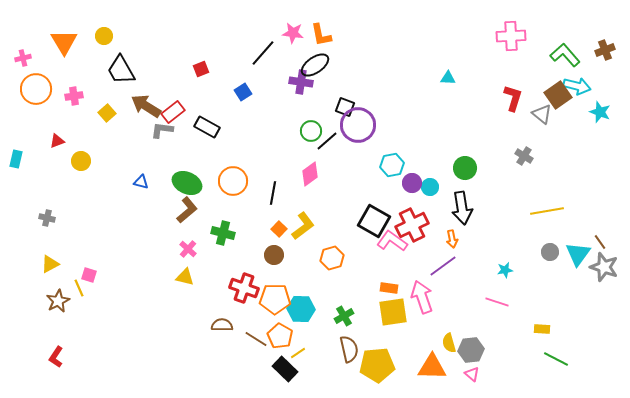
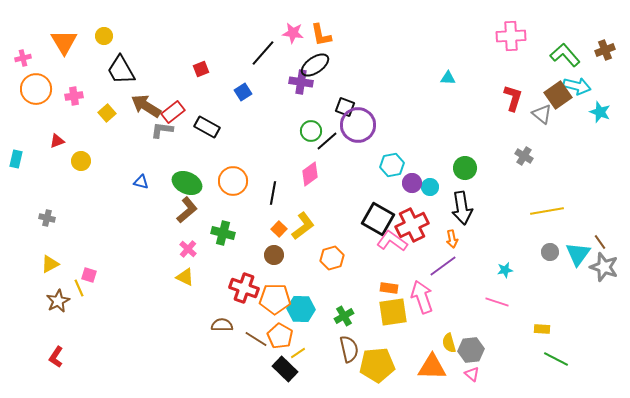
black square at (374, 221): moved 4 px right, 2 px up
yellow triangle at (185, 277): rotated 12 degrees clockwise
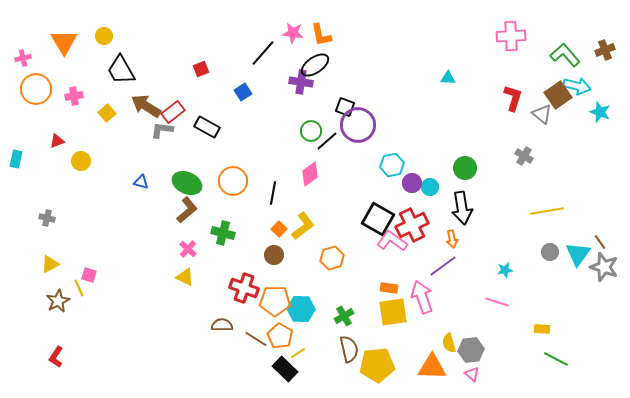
orange pentagon at (275, 299): moved 2 px down
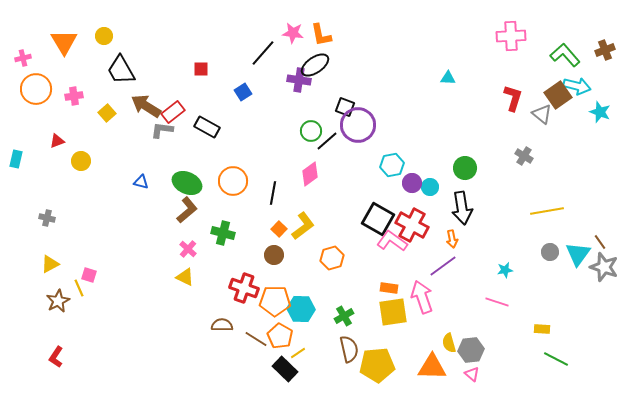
red square at (201, 69): rotated 21 degrees clockwise
purple cross at (301, 82): moved 2 px left, 2 px up
red cross at (412, 225): rotated 36 degrees counterclockwise
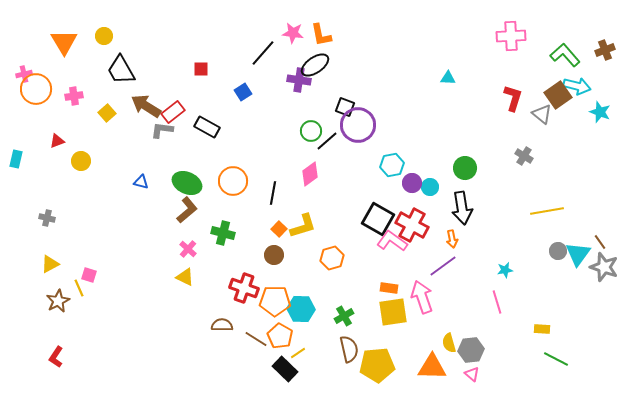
pink cross at (23, 58): moved 1 px right, 16 px down
yellow L-shape at (303, 226): rotated 20 degrees clockwise
gray circle at (550, 252): moved 8 px right, 1 px up
pink line at (497, 302): rotated 55 degrees clockwise
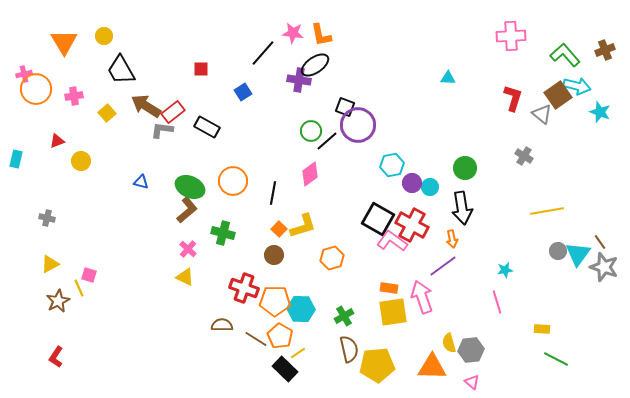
green ellipse at (187, 183): moved 3 px right, 4 px down
pink triangle at (472, 374): moved 8 px down
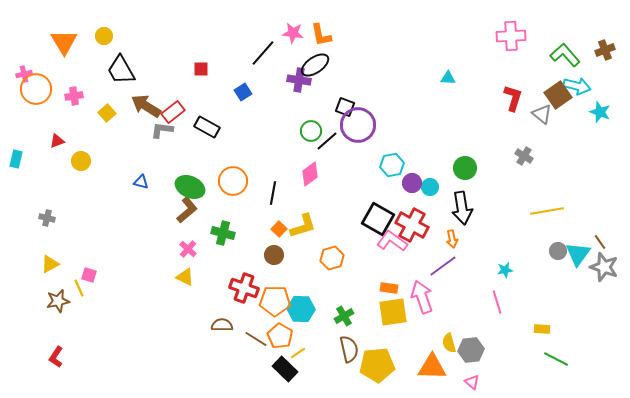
brown star at (58, 301): rotated 15 degrees clockwise
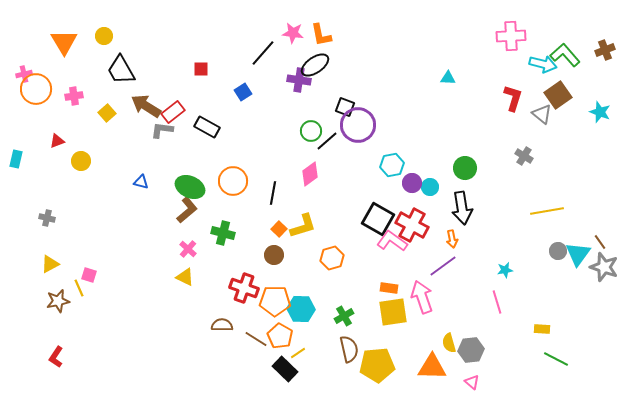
cyan arrow at (577, 86): moved 34 px left, 22 px up
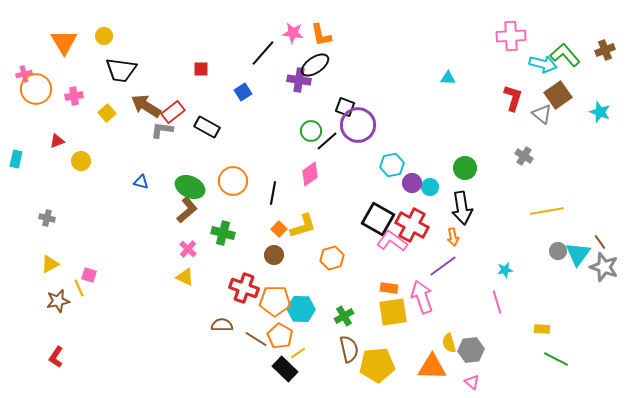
black trapezoid at (121, 70): rotated 52 degrees counterclockwise
orange arrow at (452, 239): moved 1 px right, 2 px up
